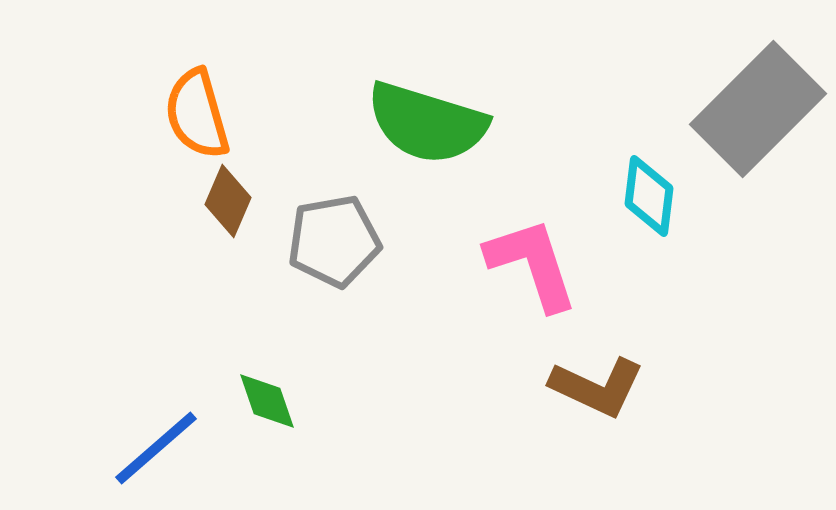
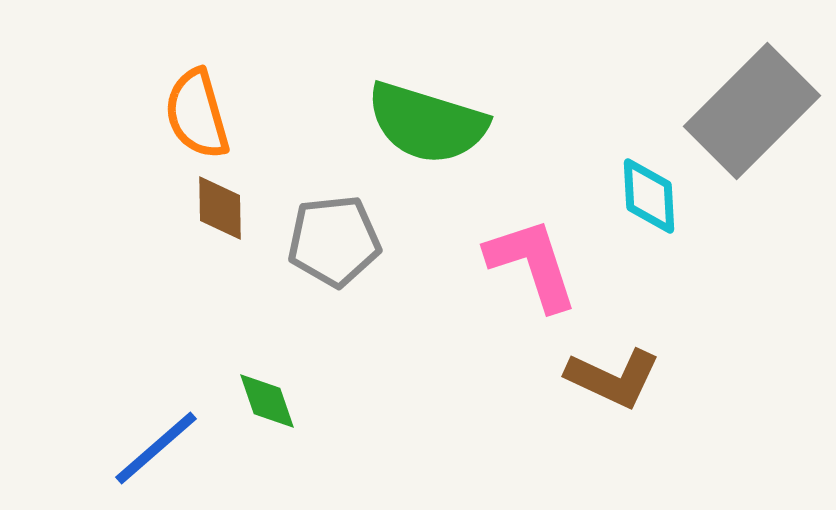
gray rectangle: moved 6 px left, 2 px down
cyan diamond: rotated 10 degrees counterclockwise
brown diamond: moved 8 px left, 7 px down; rotated 24 degrees counterclockwise
gray pentagon: rotated 4 degrees clockwise
brown L-shape: moved 16 px right, 9 px up
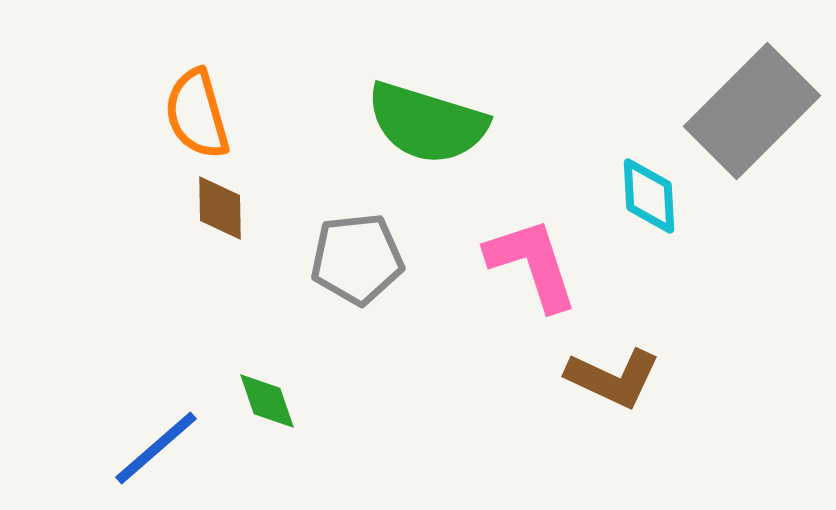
gray pentagon: moved 23 px right, 18 px down
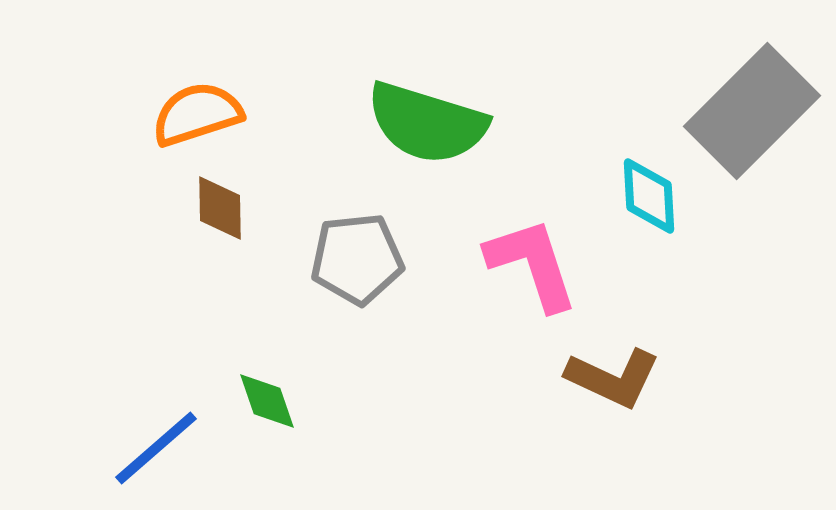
orange semicircle: rotated 88 degrees clockwise
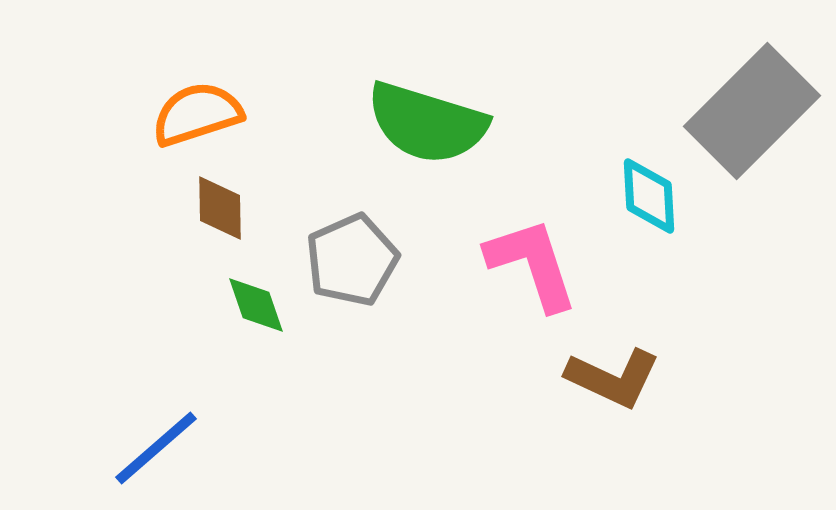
gray pentagon: moved 5 px left, 1 px down; rotated 18 degrees counterclockwise
green diamond: moved 11 px left, 96 px up
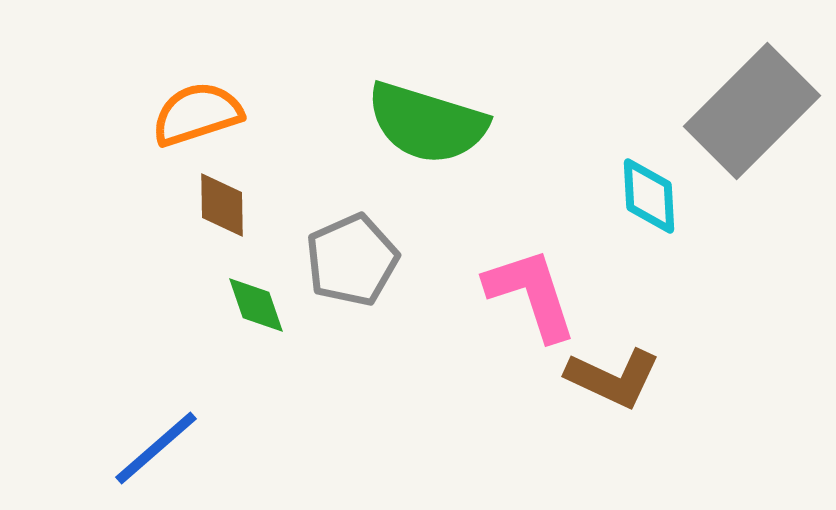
brown diamond: moved 2 px right, 3 px up
pink L-shape: moved 1 px left, 30 px down
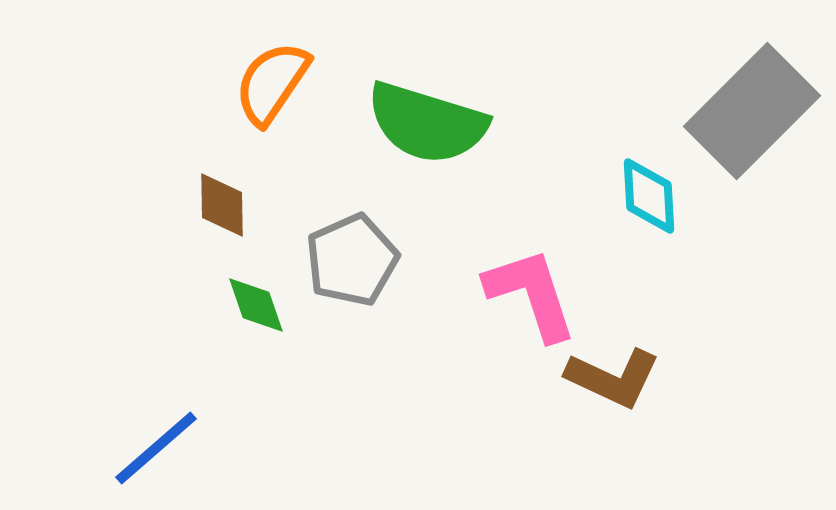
orange semicircle: moved 75 px right, 31 px up; rotated 38 degrees counterclockwise
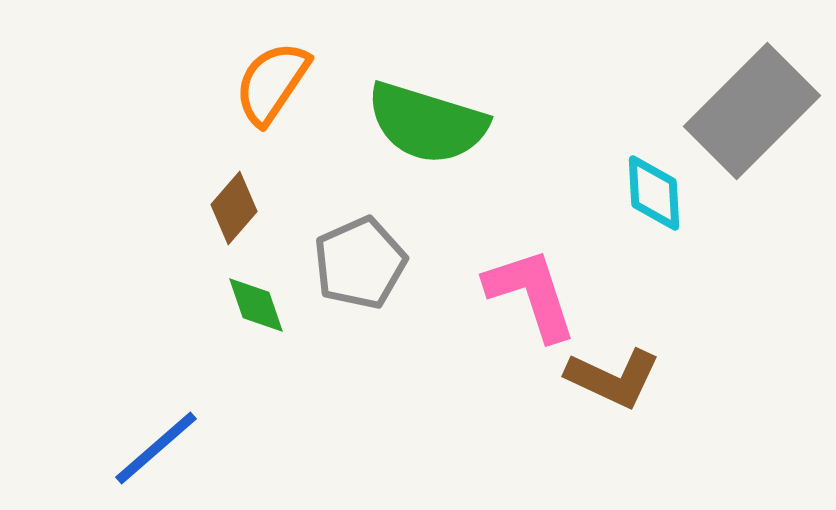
cyan diamond: moved 5 px right, 3 px up
brown diamond: moved 12 px right, 3 px down; rotated 42 degrees clockwise
gray pentagon: moved 8 px right, 3 px down
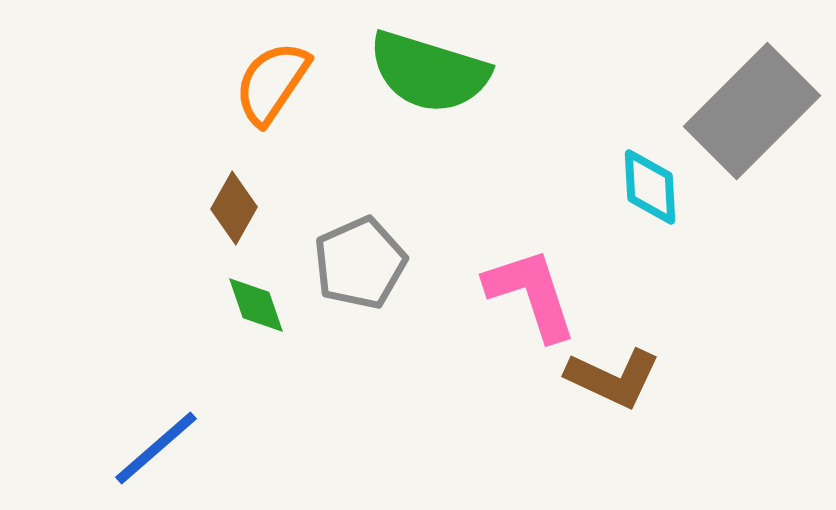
green semicircle: moved 2 px right, 51 px up
cyan diamond: moved 4 px left, 6 px up
brown diamond: rotated 12 degrees counterclockwise
